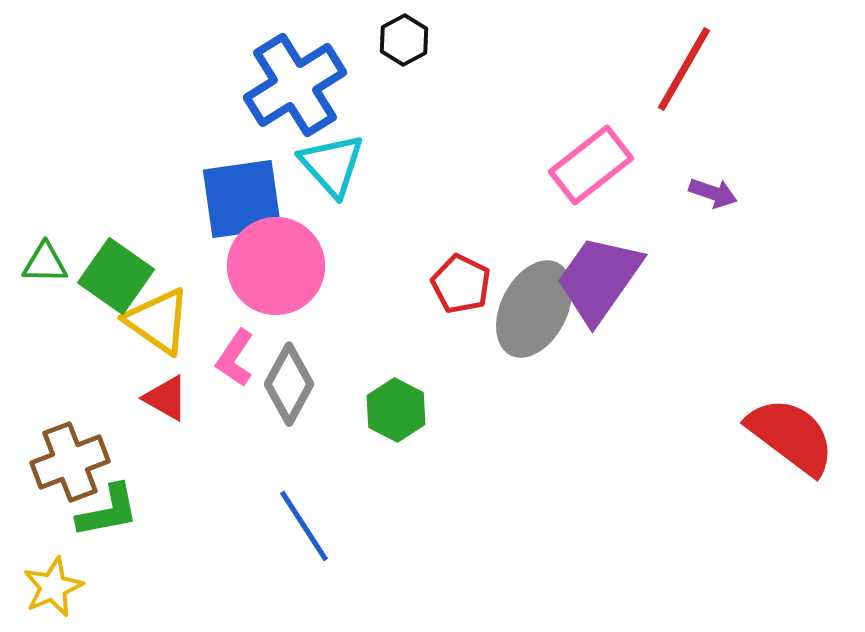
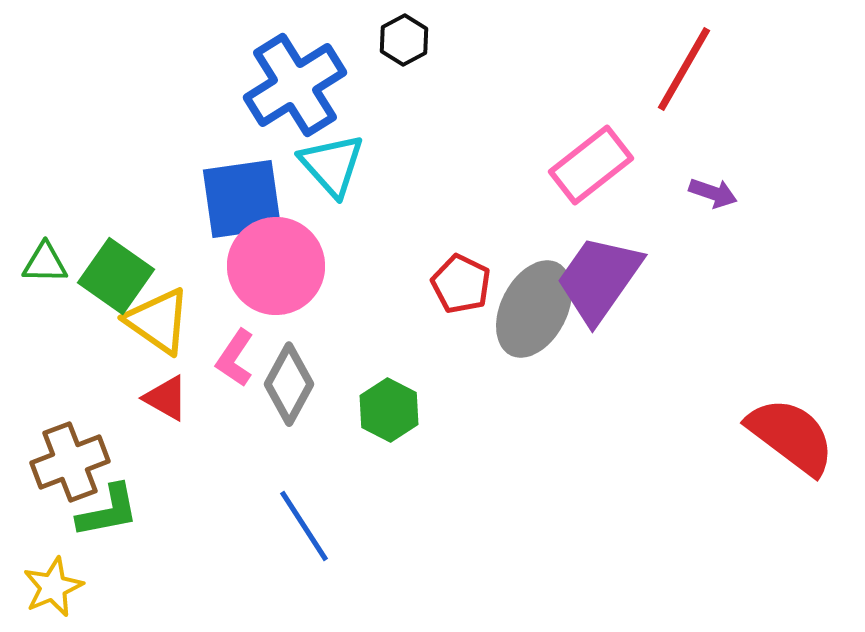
green hexagon: moved 7 px left
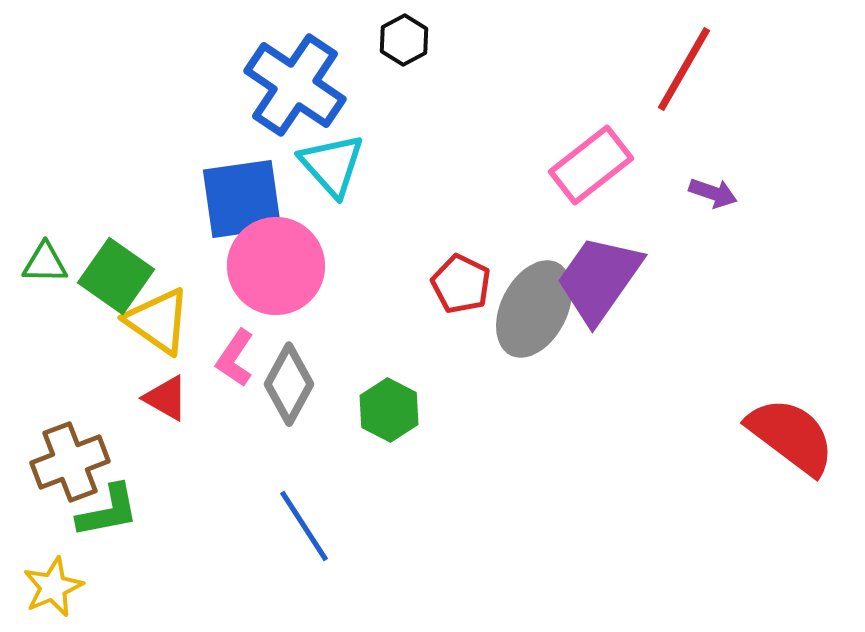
blue cross: rotated 24 degrees counterclockwise
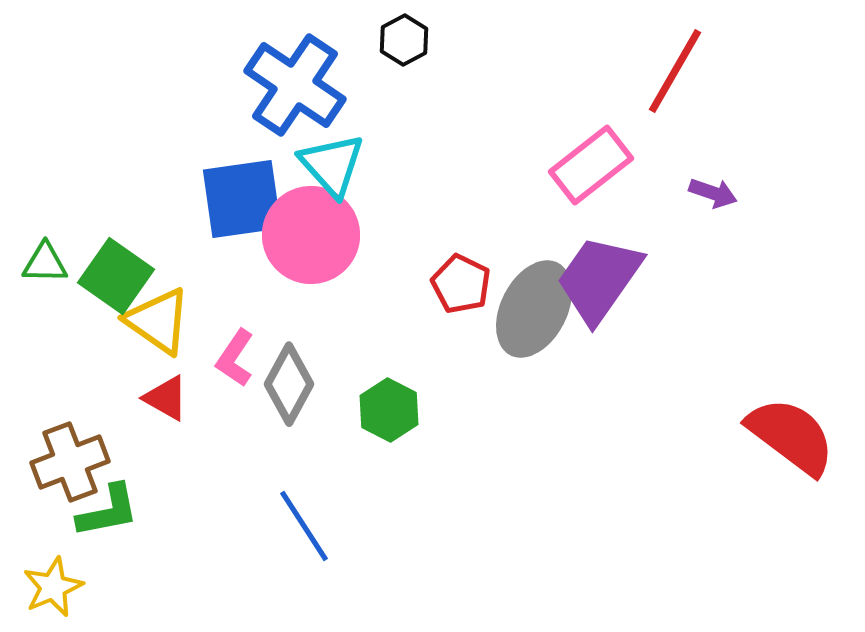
red line: moved 9 px left, 2 px down
pink circle: moved 35 px right, 31 px up
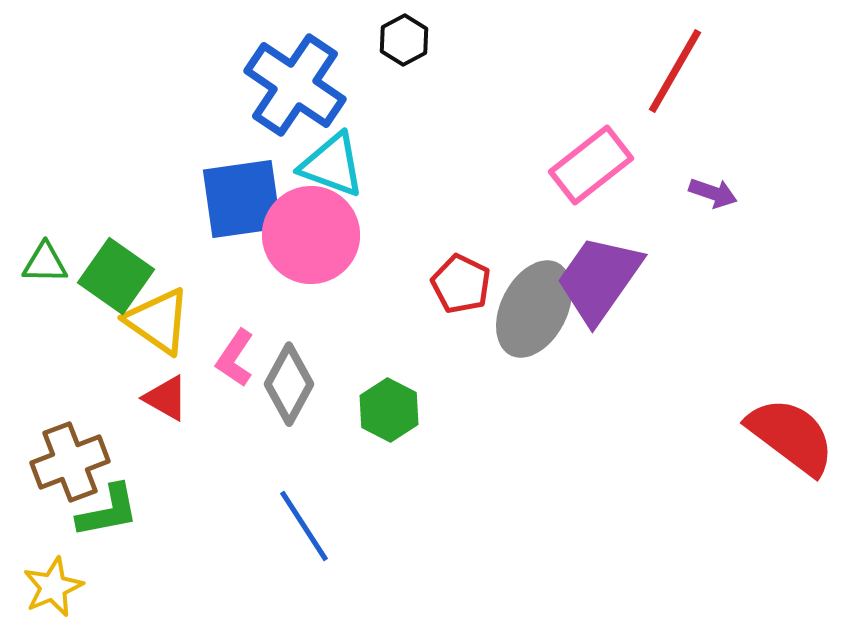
cyan triangle: rotated 28 degrees counterclockwise
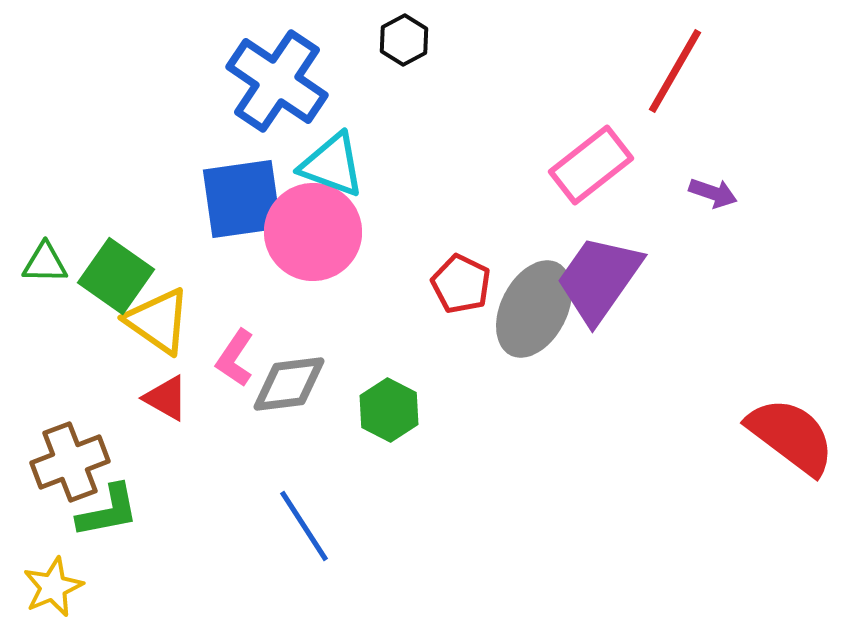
blue cross: moved 18 px left, 4 px up
pink circle: moved 2 px right, 3 px up
gray diamond: rotated 54 degrees clockwise
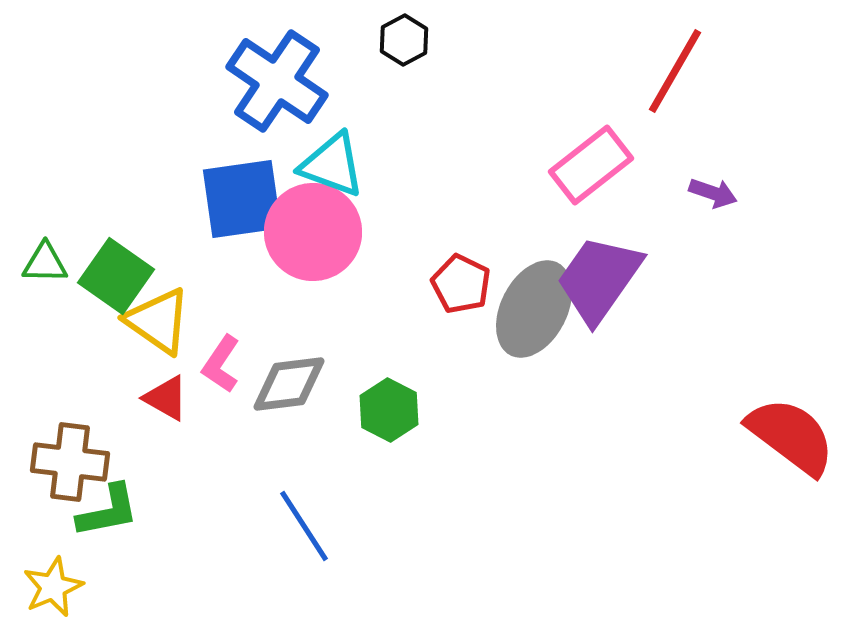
pink L-shape: moved 14 px left, 6 px down
brown cross: rotated 28 degrees clockwise
